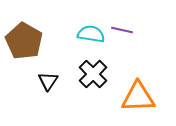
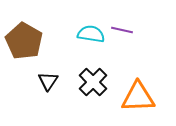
black cross: moved 8 px down
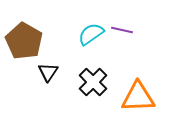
cyan semicircle: rotated 44 degrees counterclockwise
black triangle: moved 9 px up
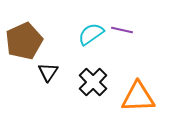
brown pentagon: rotated 18 degrees clockwise
